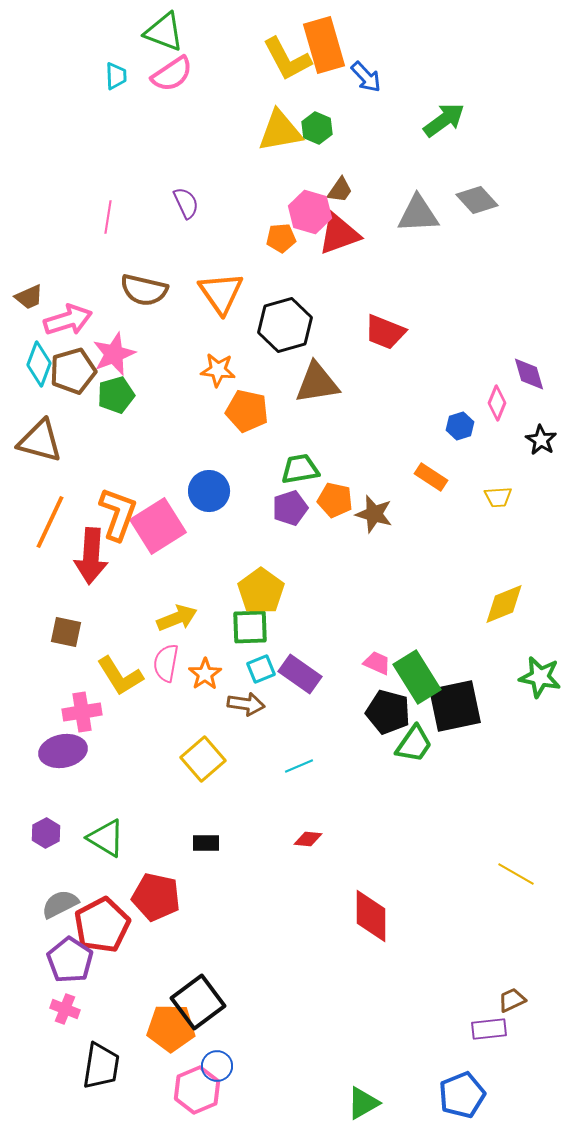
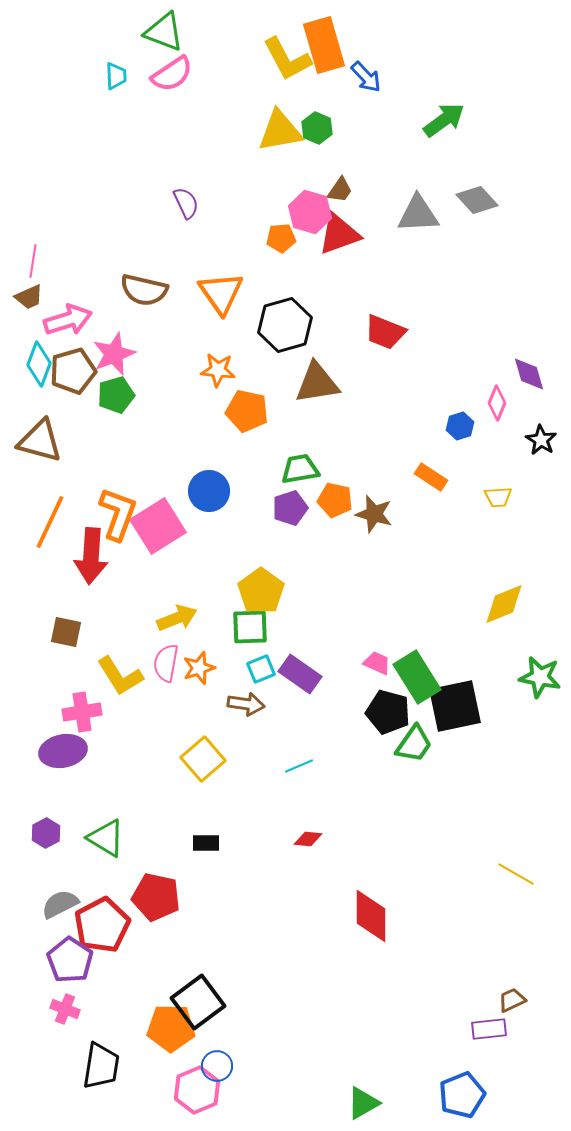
pink line at (108, 217): moved 75 px left, 44 px down
orange star at (205, 674): moved 6 px left, 6 px up; rotated 16 degrees clockwise
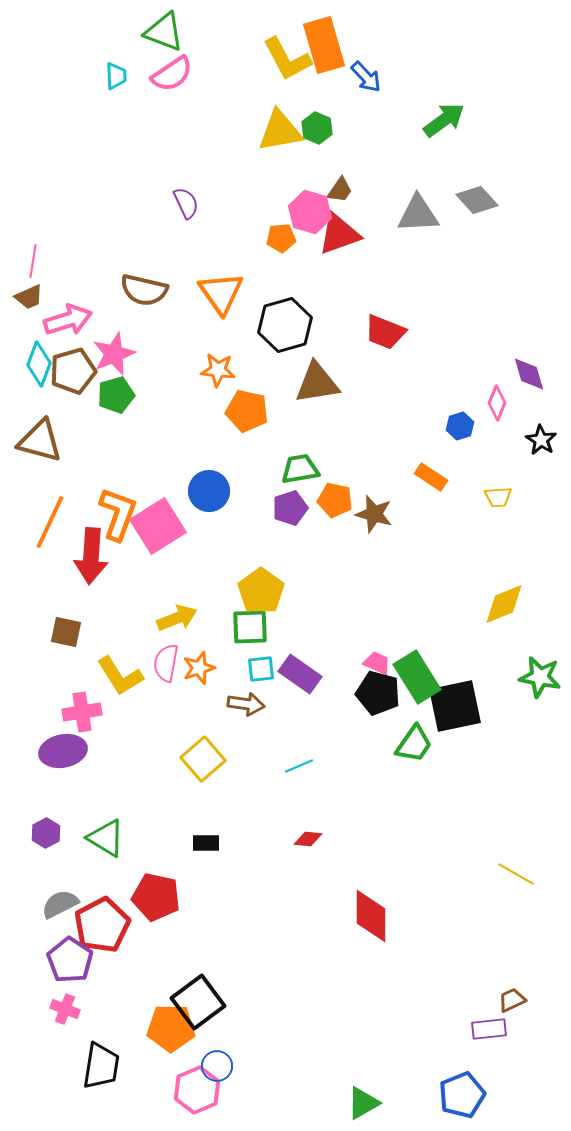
cyan square at (261, 669): rotated 16 degrees clockwise
black pentagon at (388, 712): moved 10 px left, 19 px up
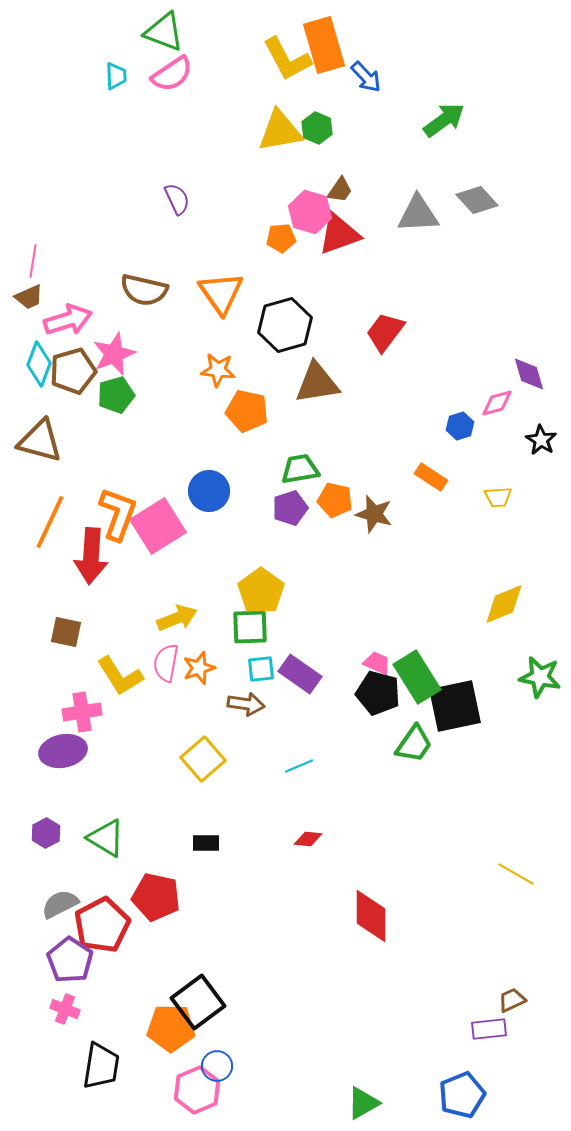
purple semicircle at (186, 203): moved 9 px left, 4 px up
red trapezoid at (385, 332): rotated 105 degrees clockwise
pink diamond at (497, 403): rotated 52 degrees clockwise
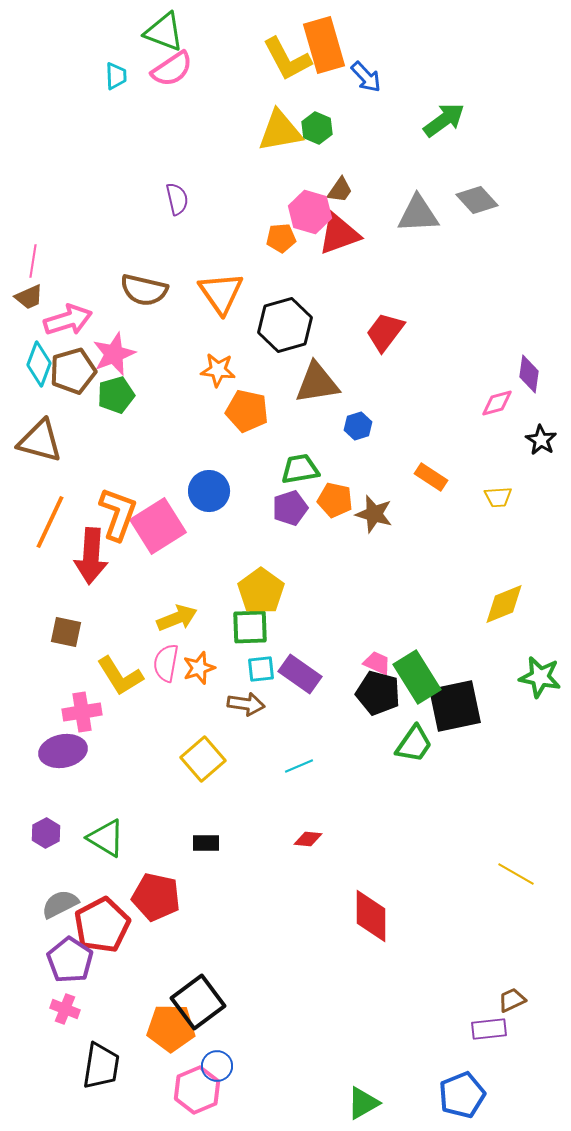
pink semicircle at (172, 74): moved 5 px up
purple semicircle at (177, 199): rotated 12 degrees clockwise
purple diamond at (529, 374): rotated 24 degrees clockwise
blue hexagon at (460, 426): moved 102 px left
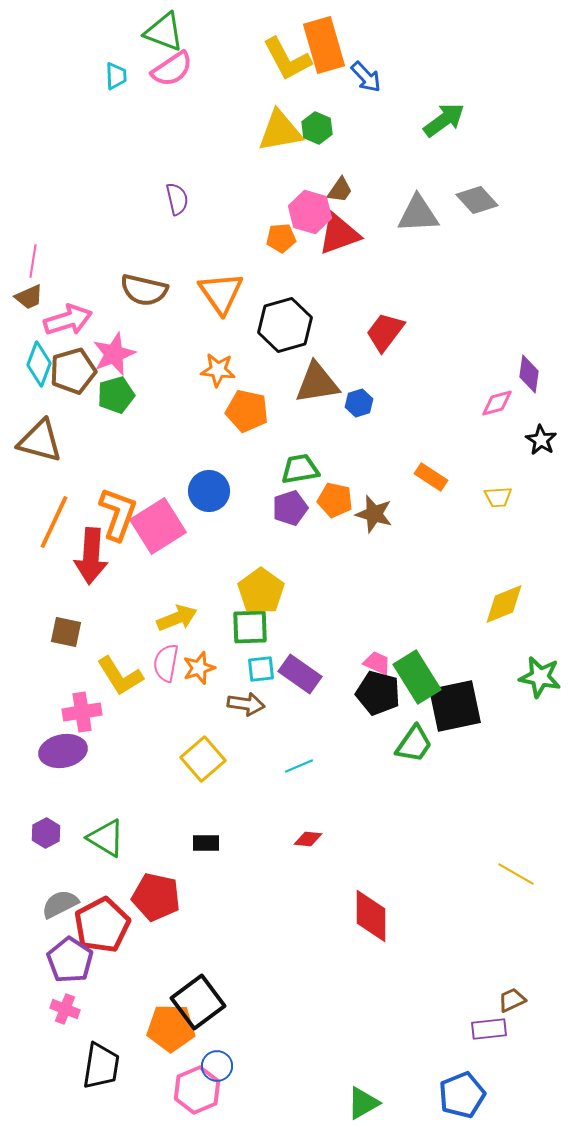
blue hexagon at (358, 426): moved 1 px right, 23 px up
orange line at (50, 522): moved 4 px right
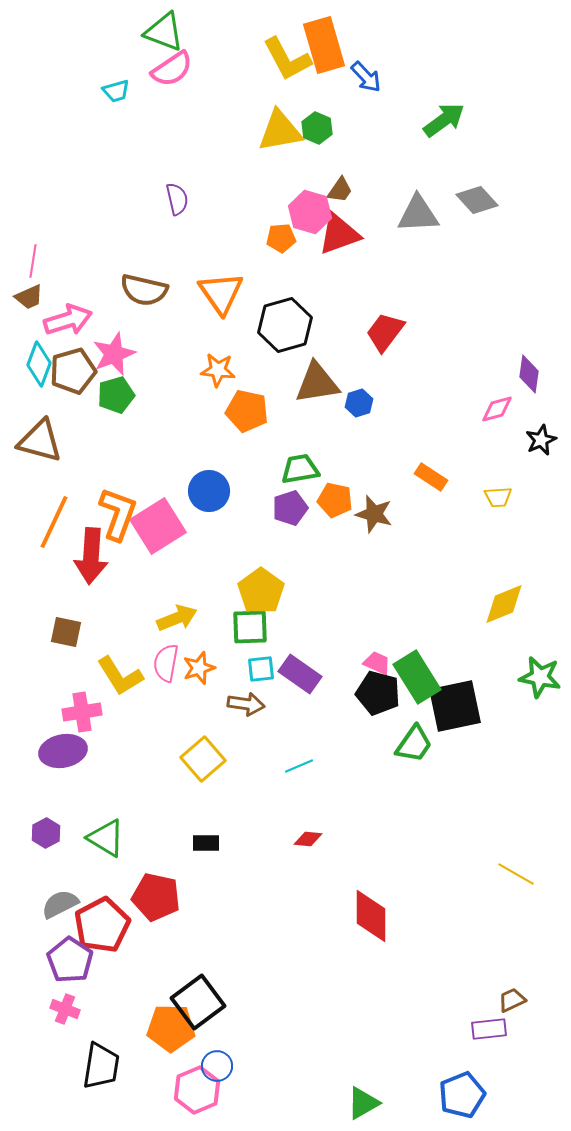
cyan trapezoid at (116, 76): moved 15 px down; rotated 76 degrees clockwise
pink diamond at (497, 403): moved 6 px down
black star at (541, 440): rotated 16 degrees clockwise
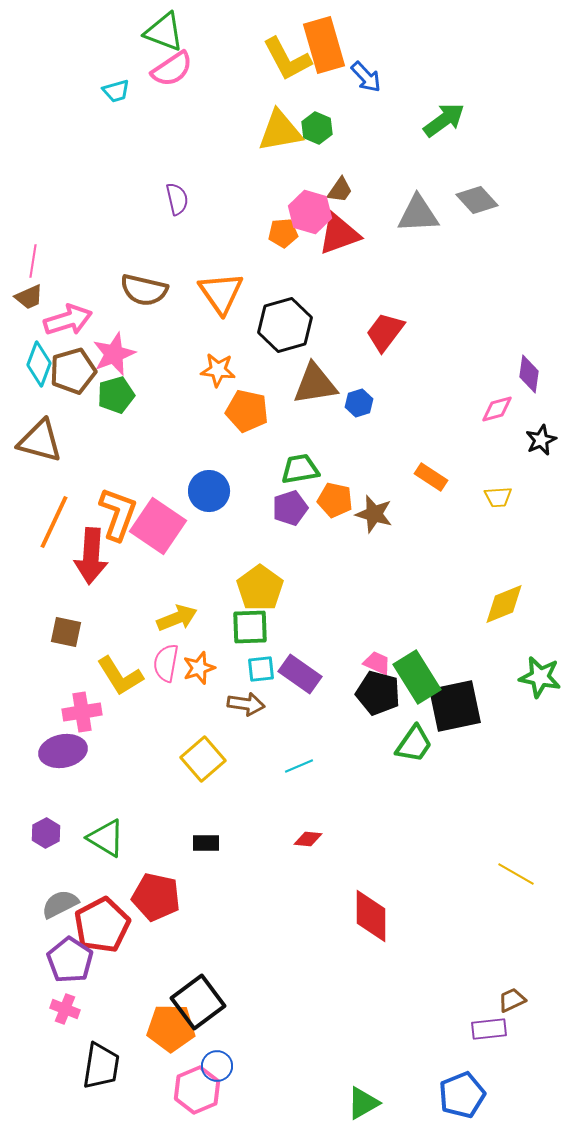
orange pentagon at (281, 238): moved 2 px right, 5 px up
brown triangle at (317, 383): moved 2 px left, 1 px down
pink square at (158, 526): rotated 24 degrees counterclockwise
yellow pentagon at (261, 591): moved 1 px left, 3 px up
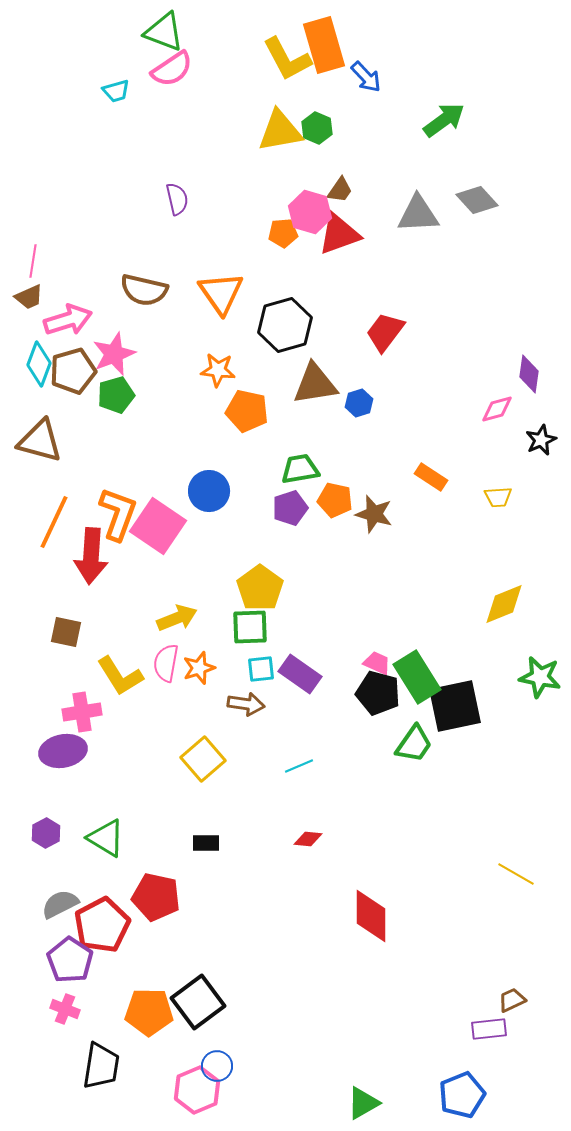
orange pentagon at (171, 1028): moved 22 px left, 16 px up
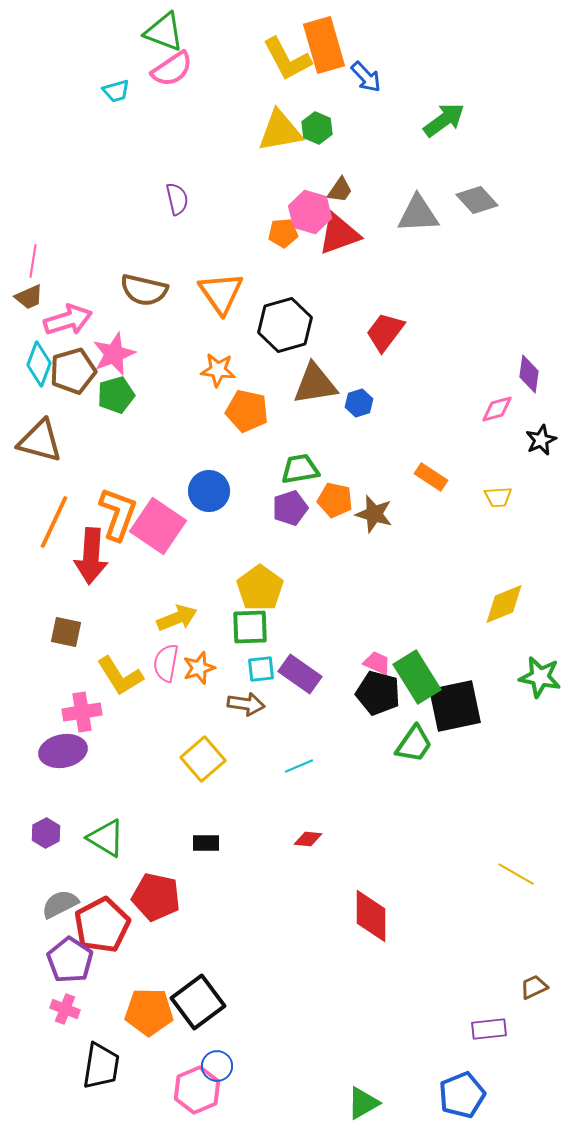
brown trapezoid at (512, 1000): moved 22 px right, 13 px up
